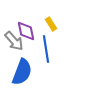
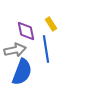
gray arrow: moved 1 px right, 9 px down; rotated 60 degrees counterclockwise
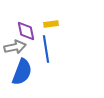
yellow rectangle: rotated 64 degrees counterclockwise
gray arrow: moved 3 px up
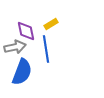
yellow rectangle: rotated 24 degrees counterclockwise
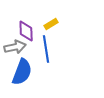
purple diamond: rotated 10 degrees clockwise
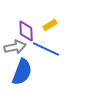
yellow rectangle: moved 1 px left, 1 px down
blue line: rotated 56 degrees counterclockwise
